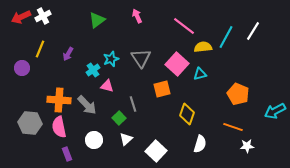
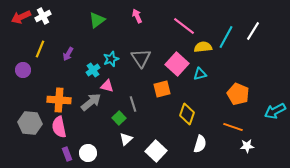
purple circle: moved 1 px right, 2 px down
gray arrow: moved 4 px right, 3 px up; rotated 85 degrees counterclockwise
white circle: moved 6 px left, 13 px down
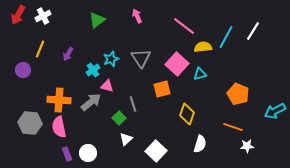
red arrow: moved 3 px left, 2 px up; rotated 36 degrees counterclockwise
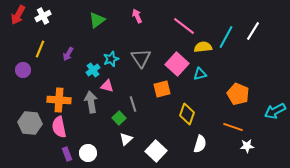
gray arrow: rotated 60 degrees counterclockwise
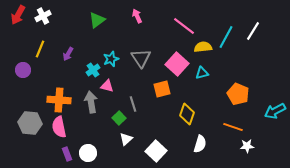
cyan triangle: moved 2 px right, 1 px up
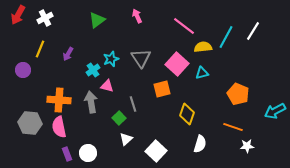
white cross: moved 2 px right, 2 px down
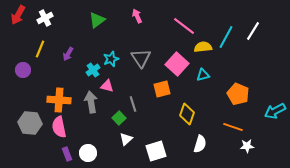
cyan triangle: moved 1 px right, 2 px down
white square: rotated 30 degrees clockwise
